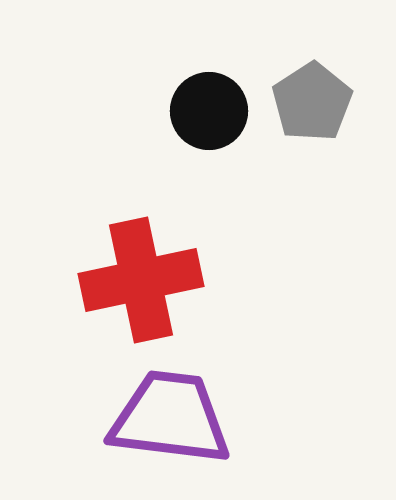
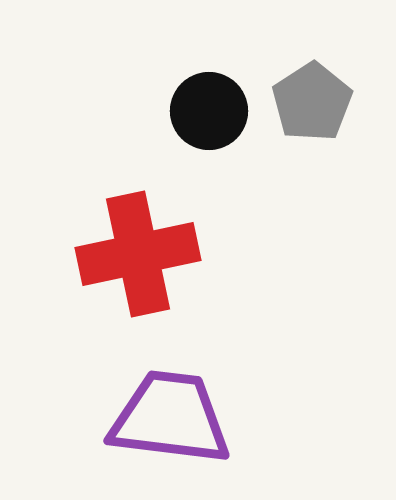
red cross: moved 3 px left, 26 px up
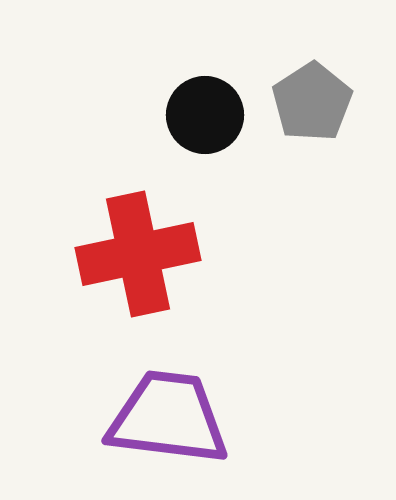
black circle: moved 4 px left, 4 px down
purple trapezoid: moved 2 px left
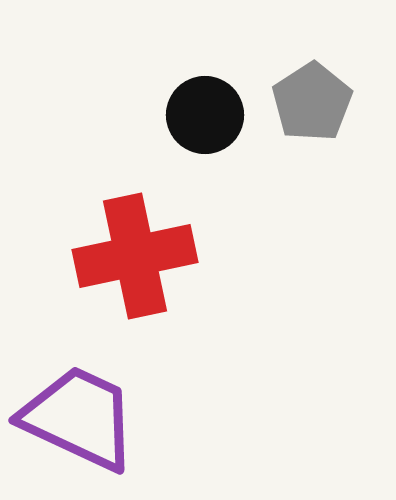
red cross: moved 3 px left, 2 px down
purple trapezoid: moved 89 px left; rotated 18 degrees clockwise
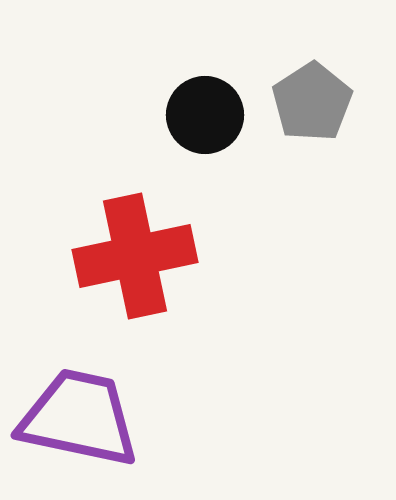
purple trapezoid: rotated 13 degrees counterclockwise
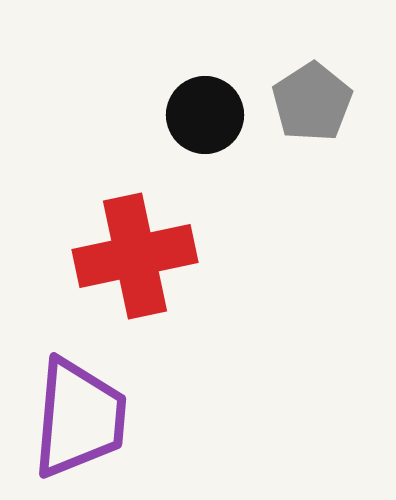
purple trapezoid: rotated 83 degrees clockwise
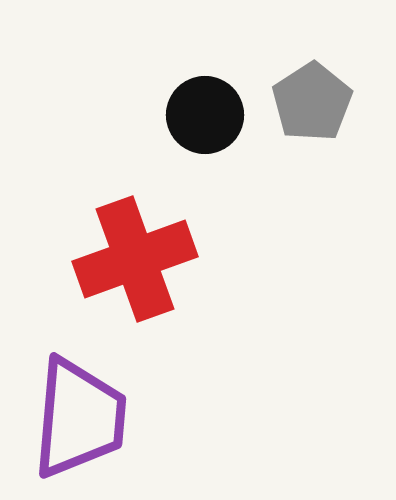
red cross: moved 3 px down; rotated 8 degrees counterclockwise
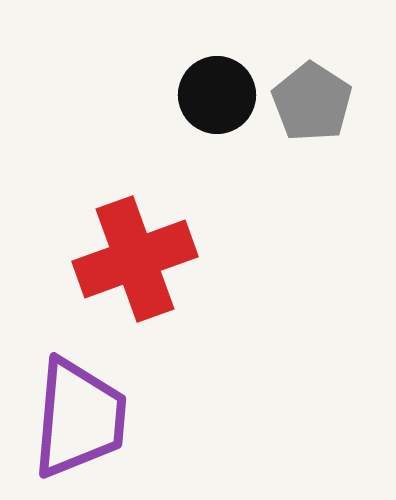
gray pentagon: rotated 6 degrees counterclockwise
black circle: moved 12 px right, 20 px up
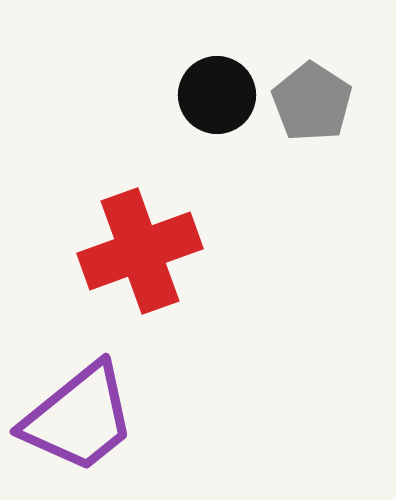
red cross: moved 5 px right, 8 px up
purple trapezoid: rotated 46 degrees clockwise
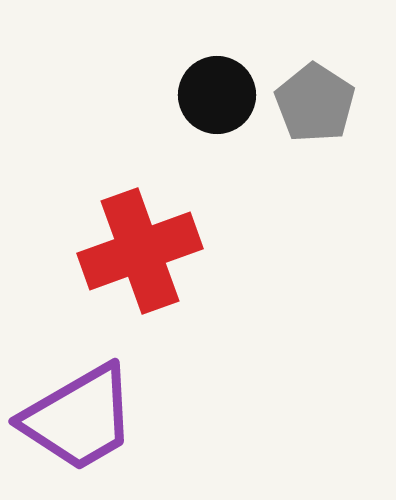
gray pentagon: moved 3 px right, 1 px down
purple trapezoid: rotated 9 degrees clockwise
